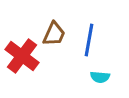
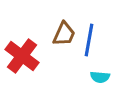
brown trapezoid: moved 10 px right
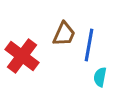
blue line: moved 5 px down
cyan semicircle: rotated 96 degrees clockwise
